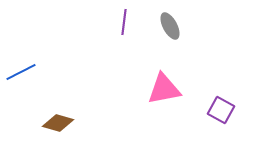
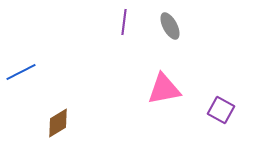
brown diamond: rotated 48 degrees counterclockwise
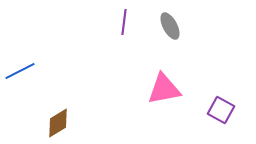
blue line: moved 1 px left, 1 px up
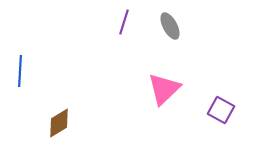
purple line: rotated 10 degrees clockwise
blue line: rotated 60 degrees counterclockwise
pink triangle: rotated 33 degrees counterclockwise
brown diamond: moved 1 px right
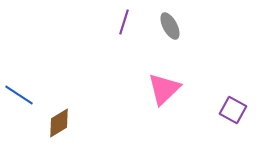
blue line: moved 1 px left, 24 px down; rotated 60 degrees counterclockwise
purple square: moved 12 px right
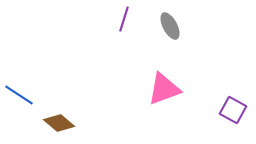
purple line: moved 3 px up
pink triangle: rotated 24 degrees clockwise
brown diamond: rotated 72 degrees clockwise
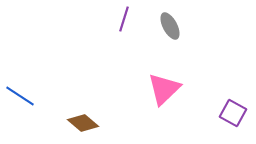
pink triangle: rotated 24 degrees counterclockwise
blue line: moved 1 px right, 1 px down
purple square: moved 3 px down
brown diamond: moved 24 px right
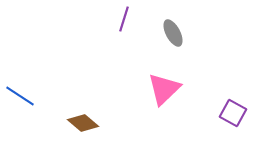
gray ellipse: moved 3 px right, 7 px down
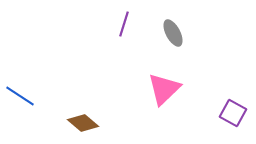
purple line: moved 5 px down
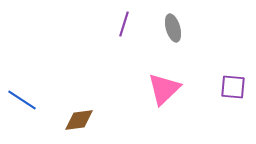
gray ellipse: moved 5 px up; rotated 12 degrees clockwise
blue line: moved 2 px right, 4 px down
purple square: moved 26 px up; rotated 24 degrees counterclockwise
brown diamond: moved 4 px left, 3 px up; rotated 48 degrees counterclockwise
